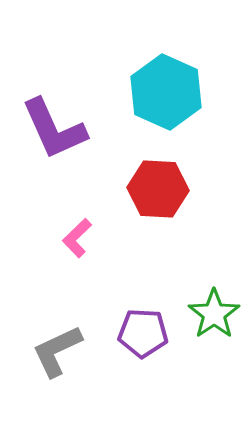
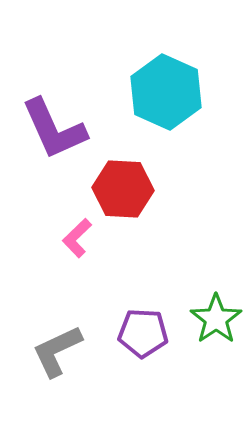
red hexagon: moved 35 px left
green star: moved 2 px right, 5 px down
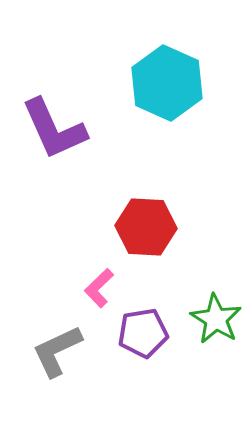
cyan hexagon: moved 1 px right, 9 px up
red hexagon: moved 23 px right, 38 px down
pink L-shape: moved 22 px right, 50 px down
green star: rotated 6 degrees counterclockwise
purple pentagon: rotated 12 degrees counterclockwise
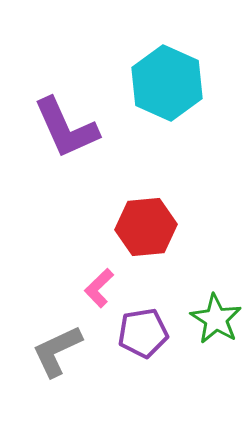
purple L-shape: moved 12 px right, 1 px up
red hexagon: rotated 8 degrees counterclockwise
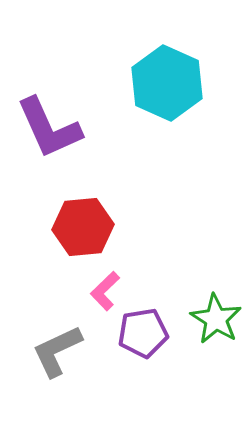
purple L-shape: moved 17 px left
red hexagon: moved 63 px left
pink L-shape: moved 6 px right, 3 px down
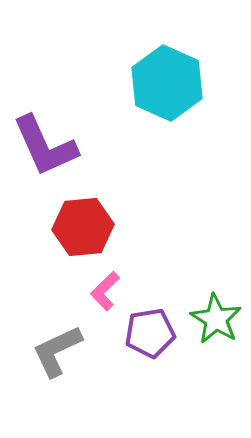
purple L-shape: moved 4 px left, 18 px down
purple pentagon: moved 7 px right
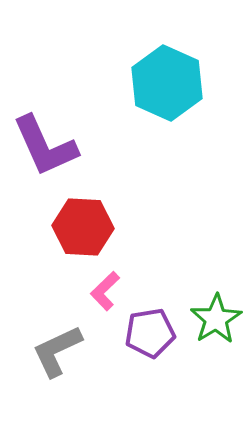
red hexagon: rotated 8 degrees clockwise
green star: rotated 9 degrees clockwise
